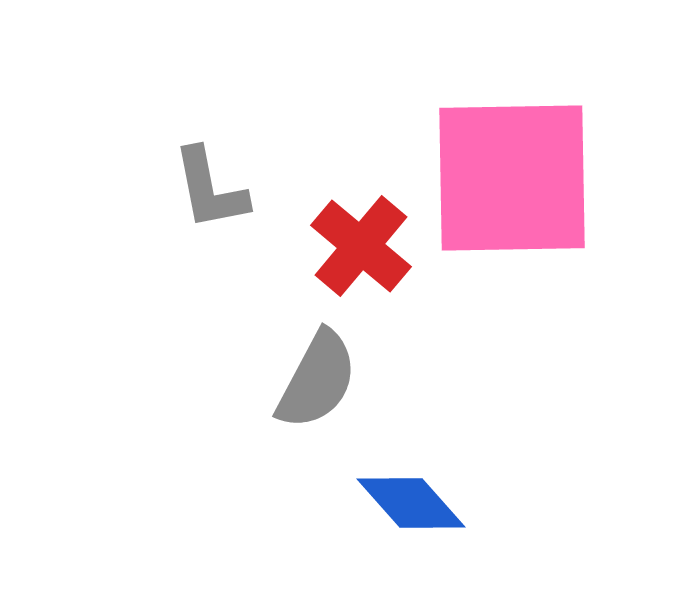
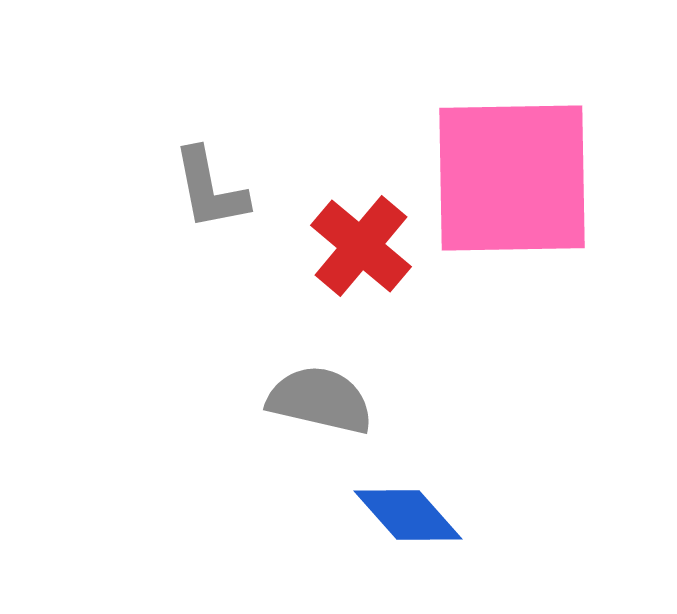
gray semicircle: moved 3 px right, 20 px down; rotated 105 degrees counterclockwise
blue diamond: moved 3 px left, 12 px down
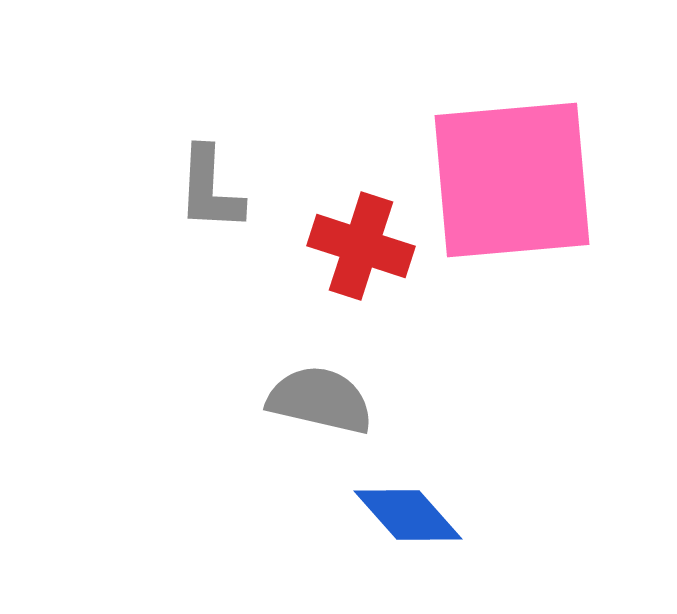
pink square: moved 2 px down; rotated 4 degrees counterclockwise
gray L-shape: rotated 14 degrees clockwise
red cross: rotated 22 degrees counterclockwise
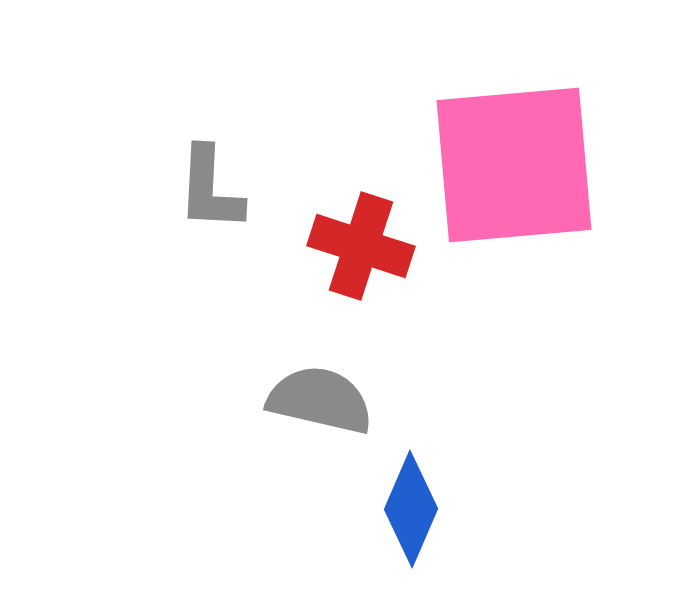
pink square: moved 2 px right, 15 px up
blue diamond: moved 3 px right, 6 px up; rotated 65 degrees clockwise
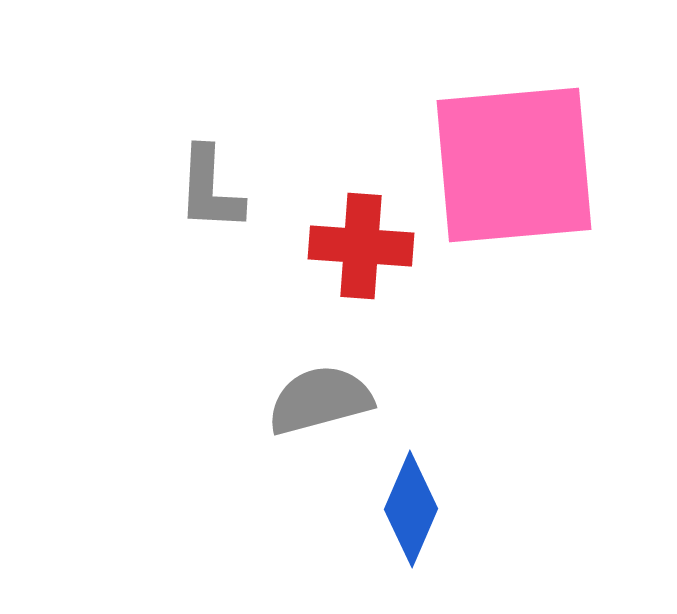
red cross: rotated 14 degrees counterclockwise
gray semicircle: rotated 28 degrees counterclockwise
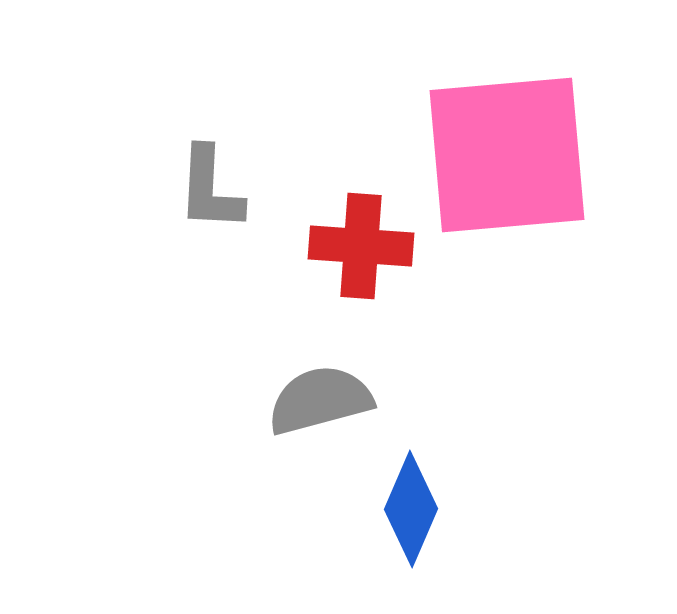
pink square: moved 7 px left, 10 px up
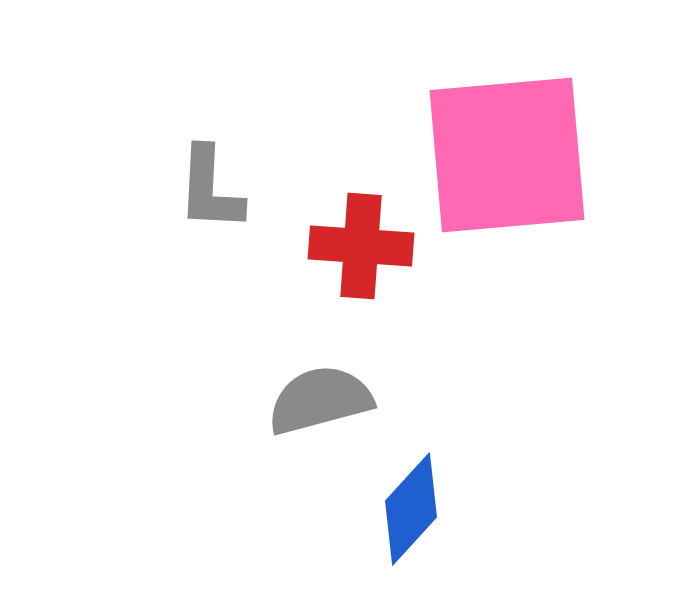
blue diamond: rotated 19 degrees clockwise
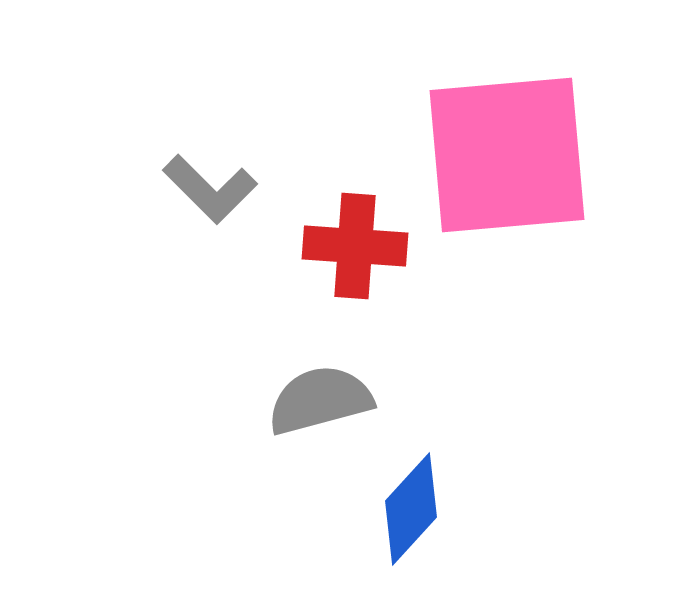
gray L-shape: rotated 48 degrees counterclockwise
red cross: moved 6 px left
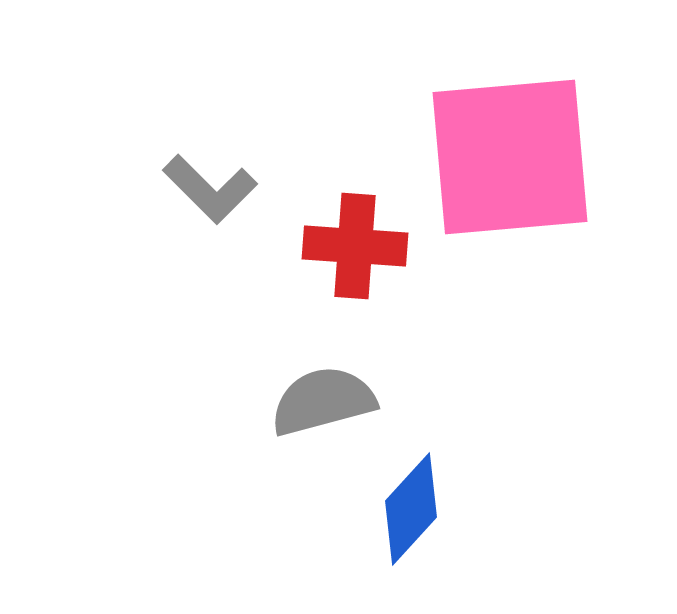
pink square: moved 3 px right, 2 px down
gray semicircle: moved 3 px right, 1 px down
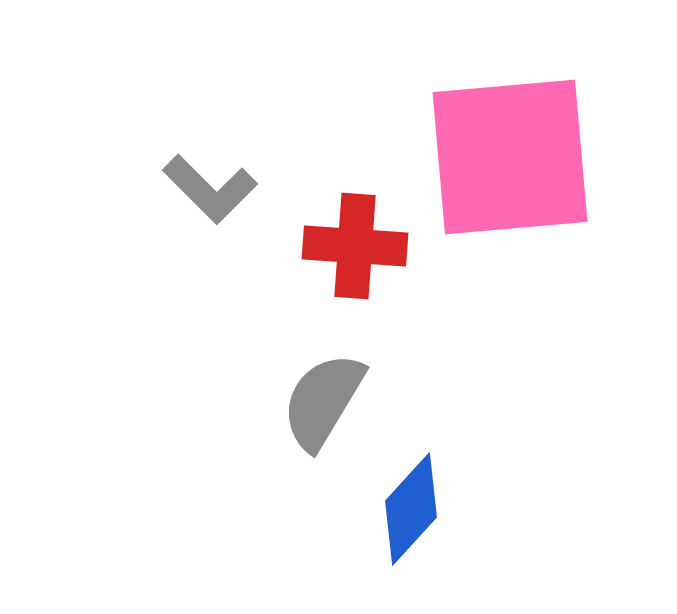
gray semicircle: rotated 44 degrees counterclockwise
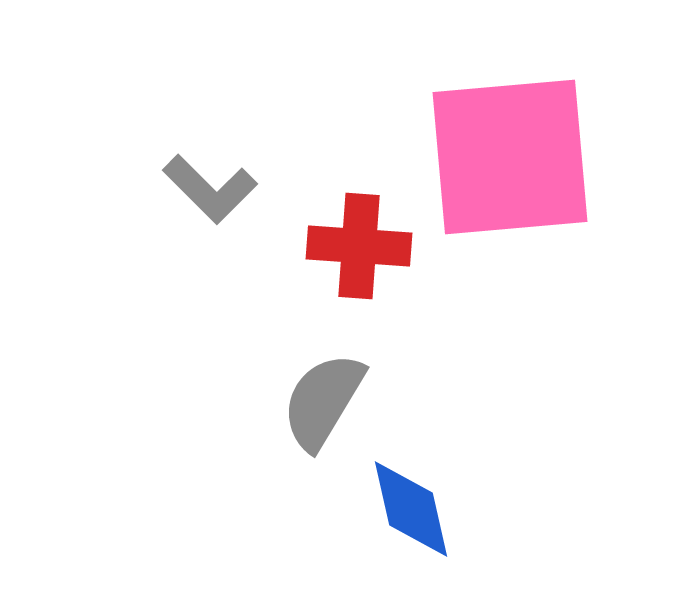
red cross: moved 4 px right
blue diamond: rotated 55 degrees counterclockwise
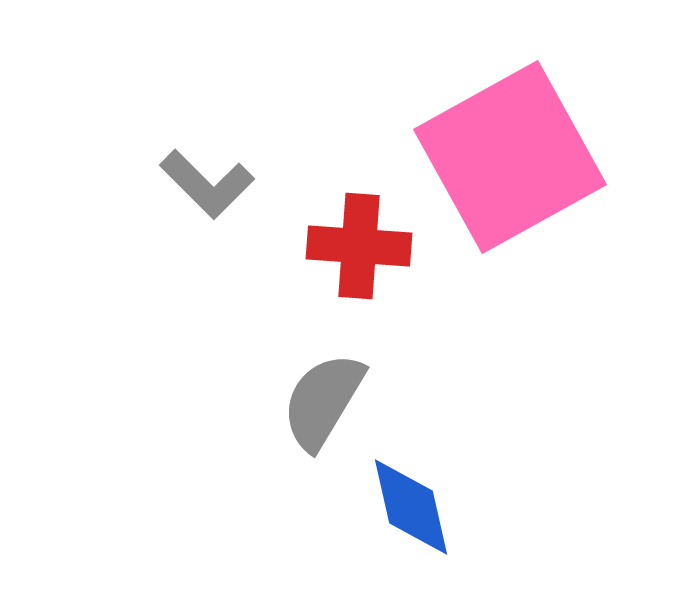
pink square: rotated 24 degrees counterclockwise
gray L-shape: moved 3 px left, 5 px up
blue diamond: moved 2 px up
